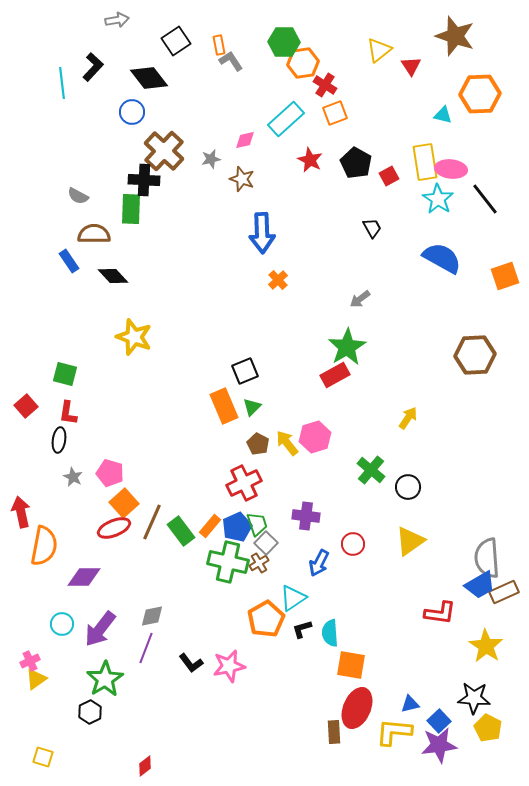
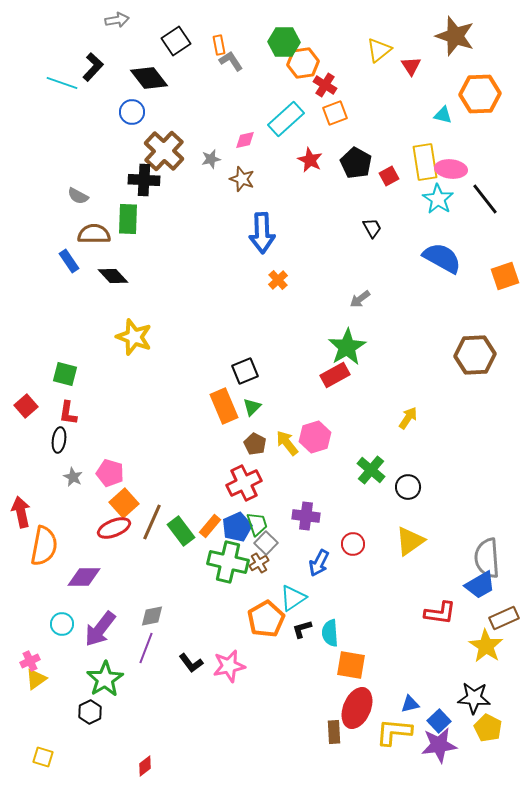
cyan line at (62, 83): rotated 64 degrees counterclockwise
green rectangle at (131, 209): moved 3 px left, 10 px down
brown pentagon at (258, 444): moved 3 px left
brown rectangle at (504, 592): moved 26 px down
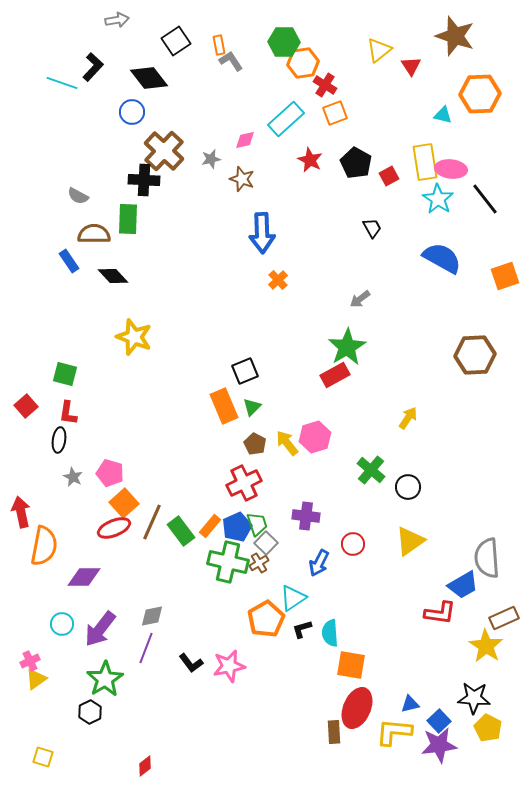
blue trapezoid at (480, 585): moved 17 px left
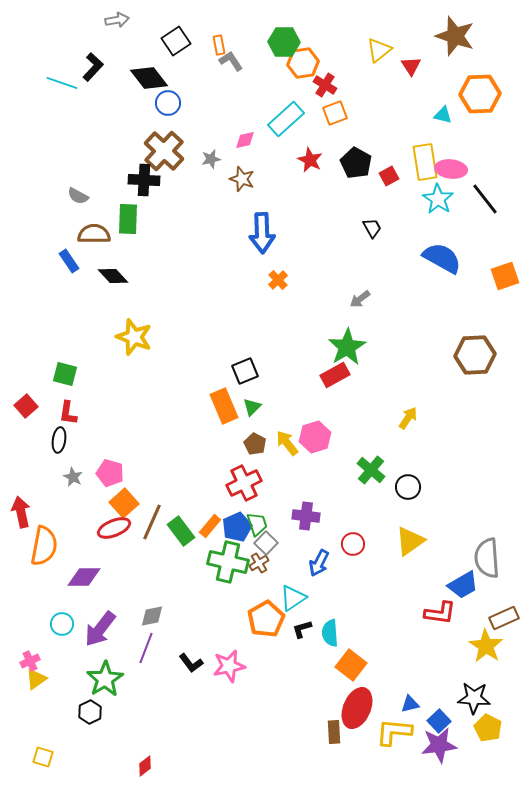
blue circle at (132, 112): moved 36 px right, 9 px up
orange square at (351, 665): rotated 28 degrees clockwise
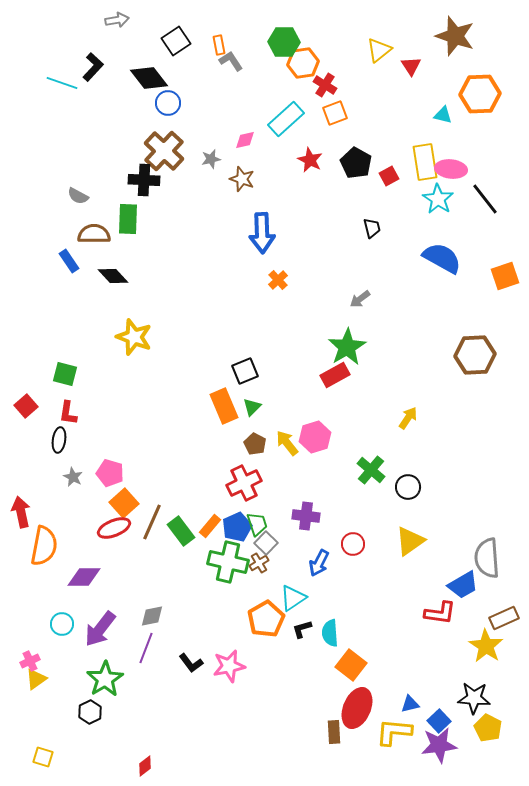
black trapezoid at (372, 228): rotated 15 degrees clockwise
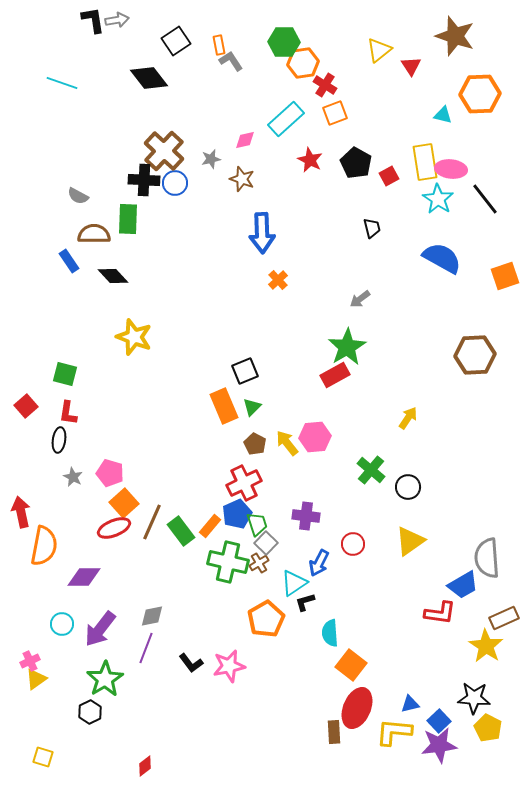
black L-shape at (93, 67): moved 47 px up; rotated 52 degrees counterclockwise
blue circle at (168, 103): moved 7 px right, 80 px down
pink hexagon at (315, 437): rotated 12 degrees clockwise
blue pentagon at (237, 527): moved 13 px up
cyan triangle at (293, 598): moved 1 px right, 15 px up
black L-shape at (302, 629): moved 3 px right, 27 px up
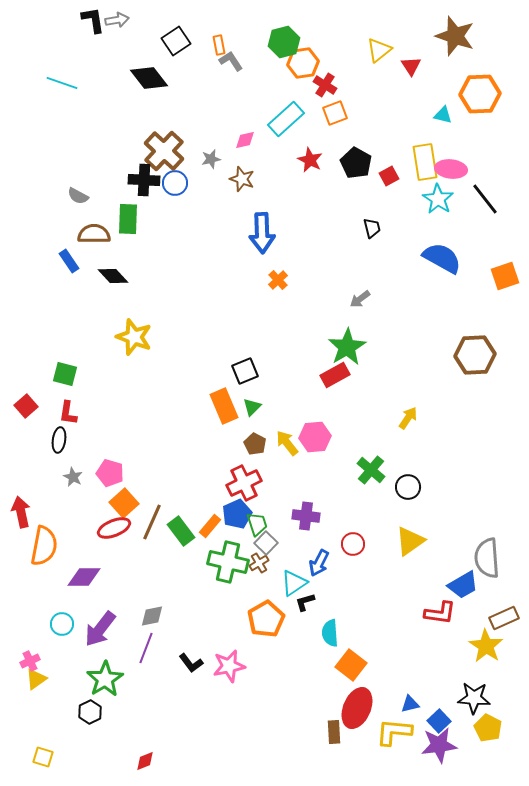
green hexagon at (284, 42): rotated 16 degrees counterclockwise
red diamond at (145, 766): moved 5 px up; rotated 15 degrees clockwise
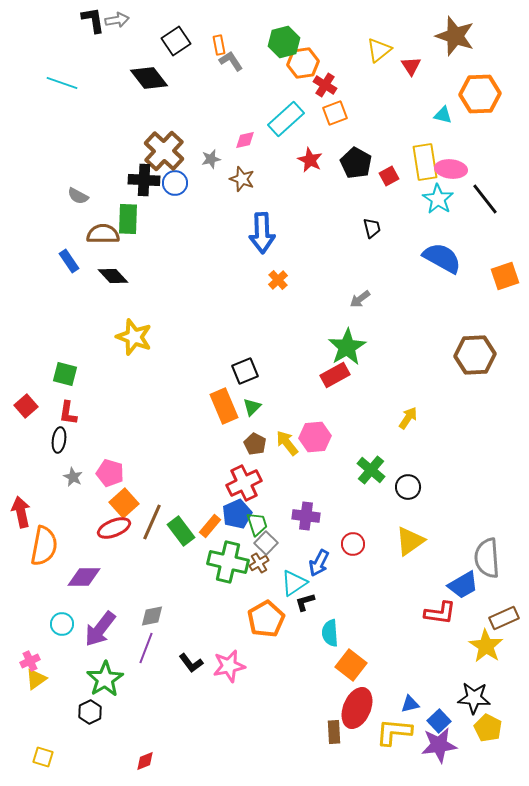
brown semicircle at (94, 234): moved 9 px right
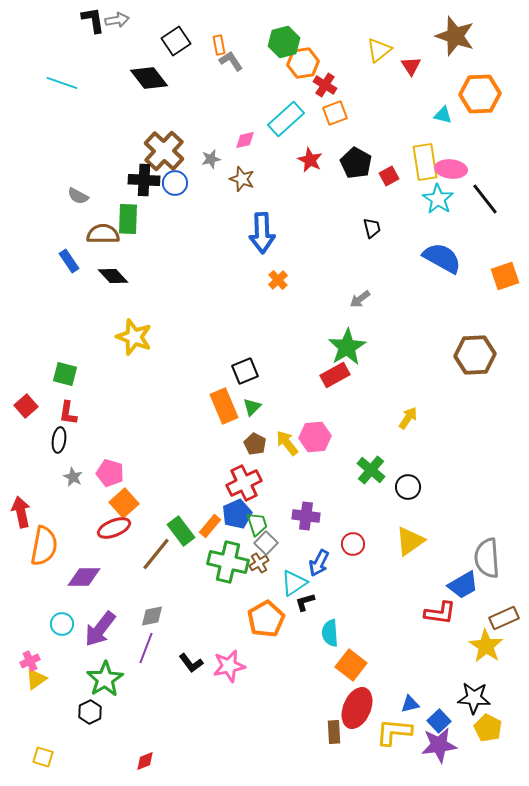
brown line at (152, 522): moved 4 px right, 32 px down; rotated 15 degrees clockwise
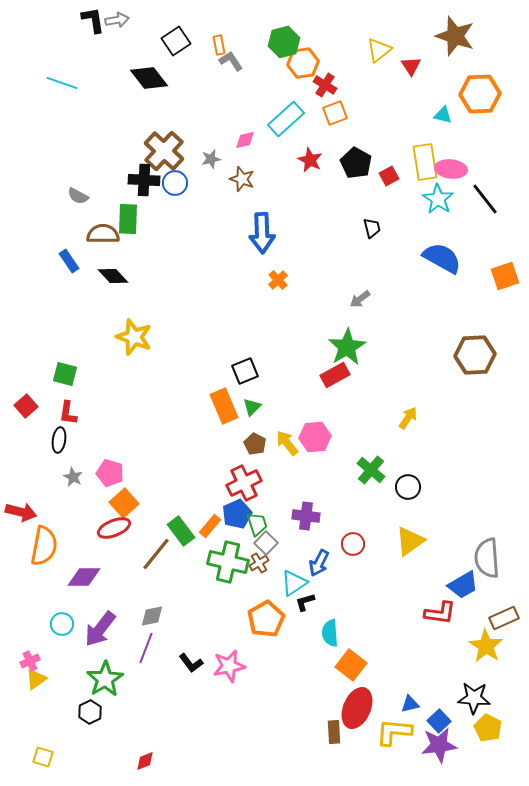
red arrow at (21, 512): rotated 116 degrees clockwise
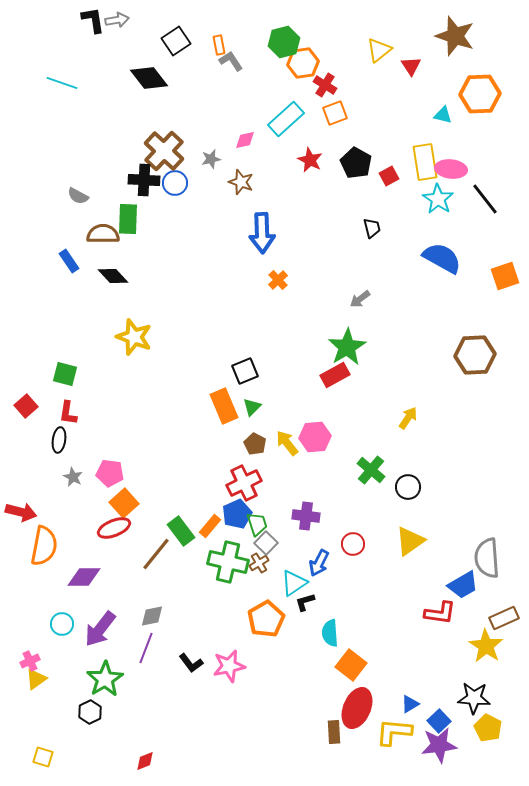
brown star at (242, 179): moved 1 px left, 3 px down
pink pentagon at (110, 473): rotated 8 degrees counterclockwise
blue triangle at (410, 704): rotated 18 degrees counterclockwise
